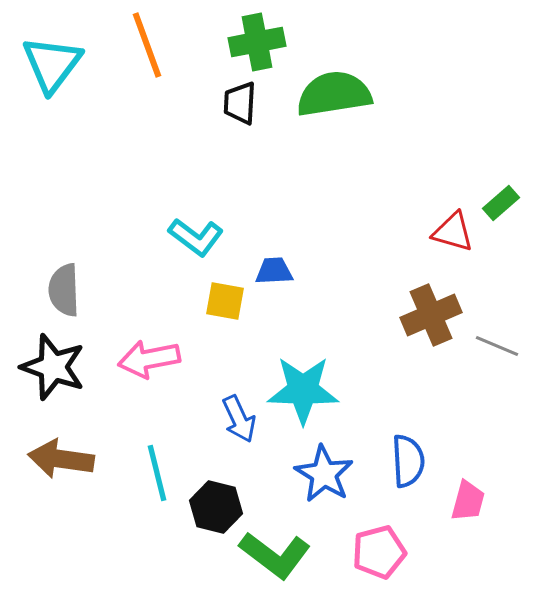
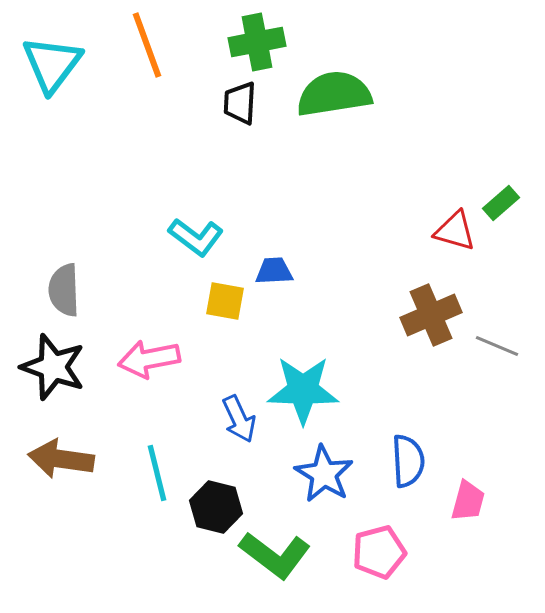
red triangle: moved 2 px right, 1 px up
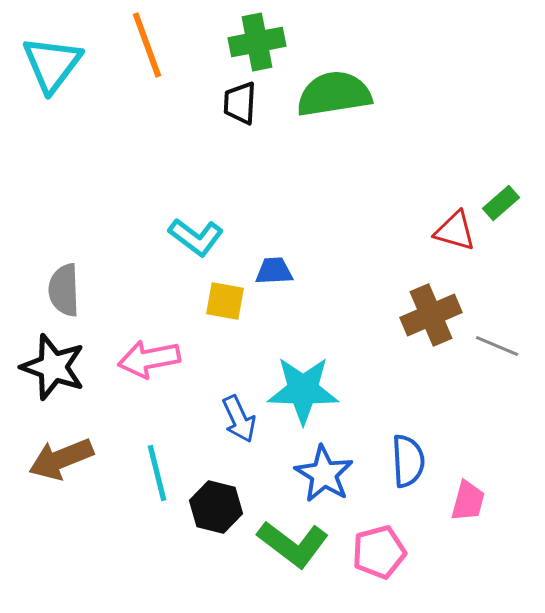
brown arrow: rotated 30 degrees counterclockwise
green L-shape: moved 18 px right, 11 px up
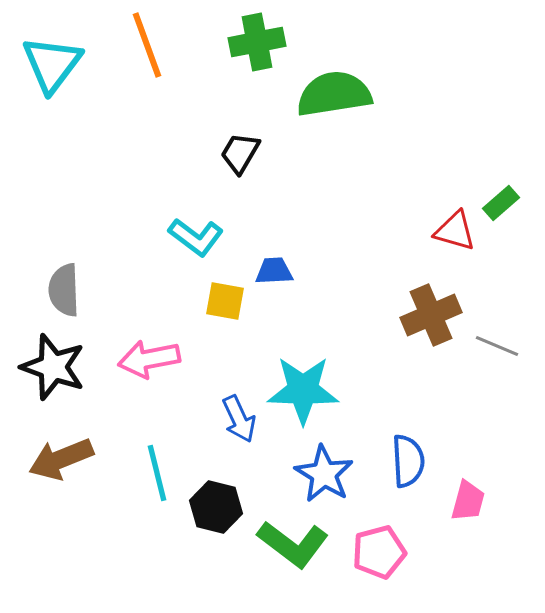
black trapezoid: moved 50 px down; rotated 27 degrees clockwise
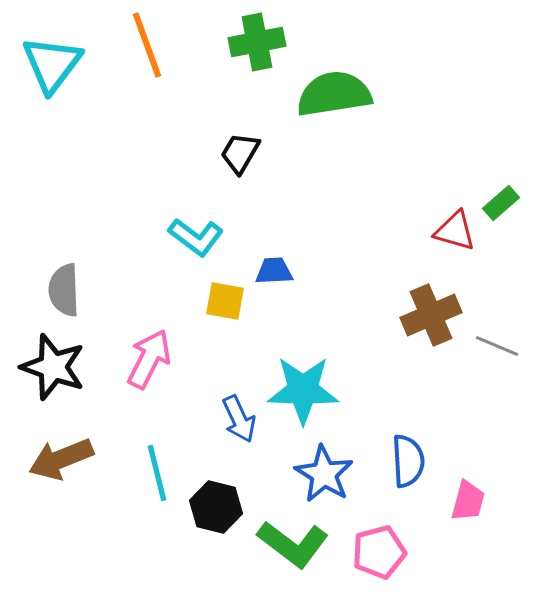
pink arrow: rotated 128 degrees clockwise
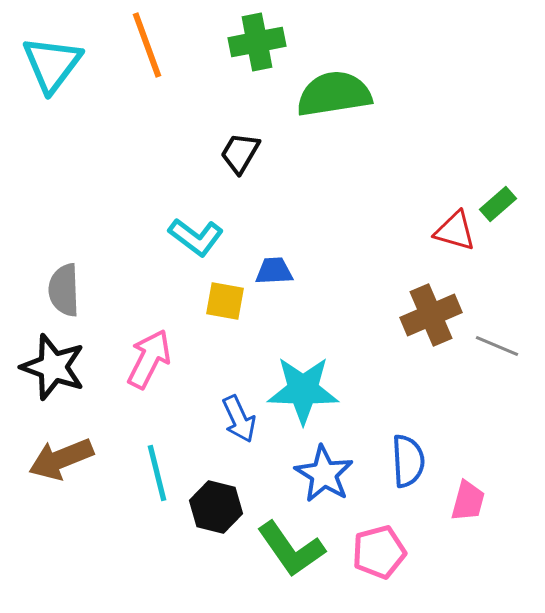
green rectangle: moved 3 px left, 1 px down
green L-shape: moved 2 px left, 5 px down; rotated 18 degrees clockwise
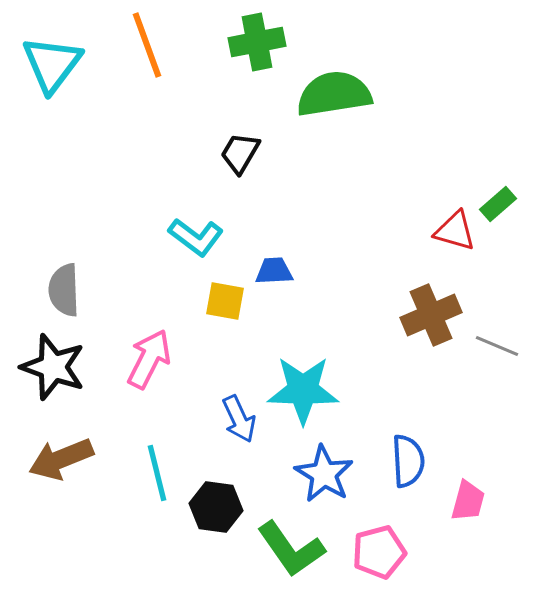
black hexagon: rotated 6 degrees counterclockwise
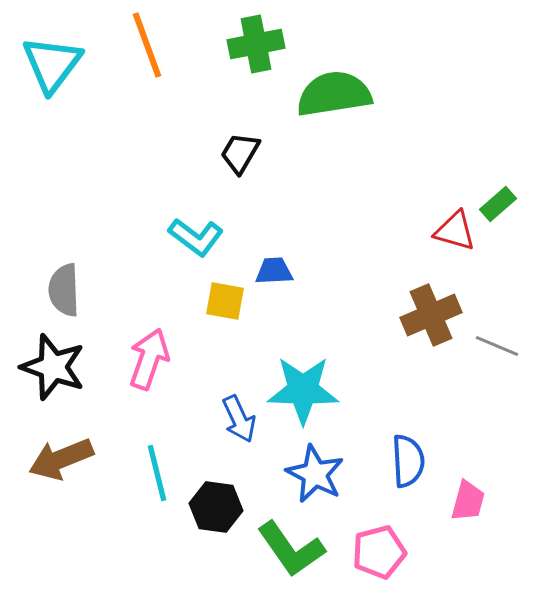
green cross: moved 1 px left, 2 px down
pink arrow: rotated 8 degrees counterclockwise
blue star: moved 9 px left; rotated 4 degrees counterclockwise
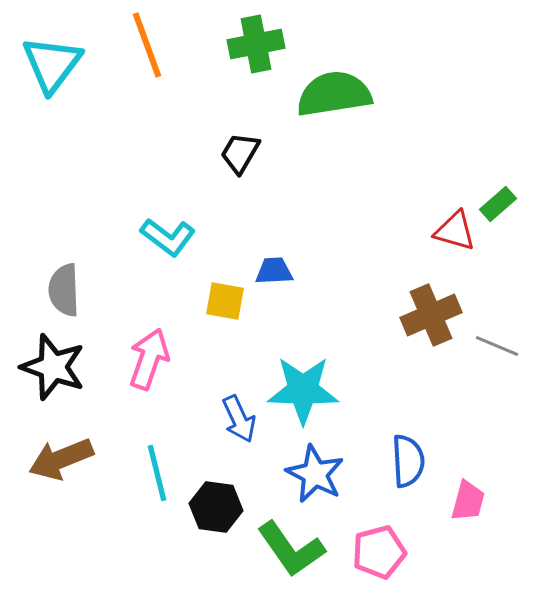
cyan L-shape: moved 28 px left
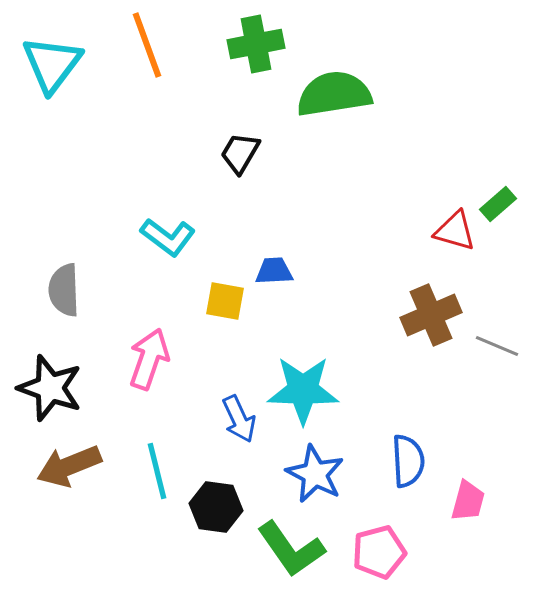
black star: moved 3 px left, 21 px down
brown arrow: moved 8 px right, 7 px down
cyan line: moved 2 px up
